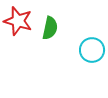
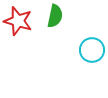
green semicircle: moved 5 px right, 12 px up
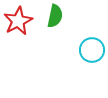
red star: rotated 28 degrees clockwise
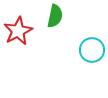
red star: moved 10 px down
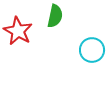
red star: rotated 16 degrees counterclockwise
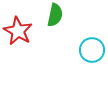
green semicircle: moved 1 px up
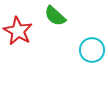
green semicircle: moved 1 px down; rotated 120 degrees clockwise
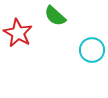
red star: moved 2 px down
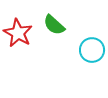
green semicircle: moved 1 px left, 9 px down
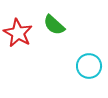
cyan circle: moved 3 px left, 16 px down
